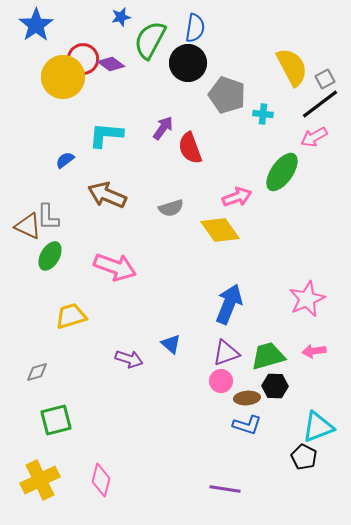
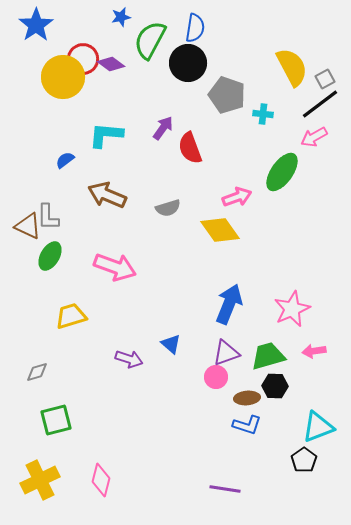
gray semicircle at (171, 208): moved 3 px left
pink star at (307, 299): moved 15 px left, 10 px down
pink circle at (221, 381): moved 5 px left, 4 px up
black pentagon at (304, 457): moved 3 px down; rotated 10 degrees clockwise
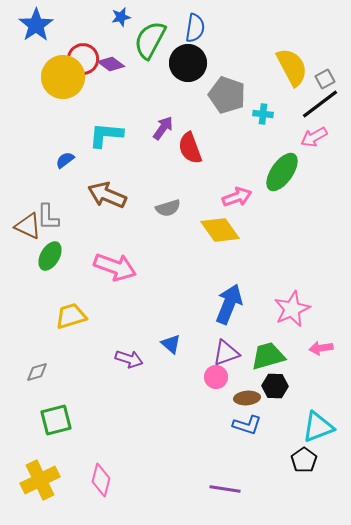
pink arrow at (314, 351): moved 7 px right, 3 px up
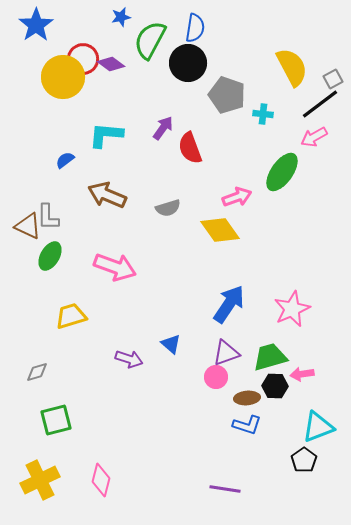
gray square at (325, 79): moved 8 px right
blue arrow at (229, 304): rotated 12 degrees clockwise
pink arrow at (321, 348): moved 19 px left, 26 px down
green trapezoid at (268, 356): moved 2 px right, 1 px down
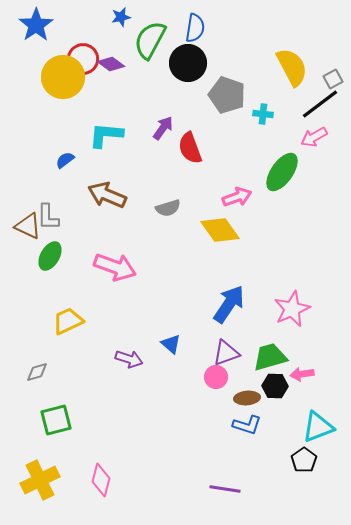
yellow trapezoid at (71, 316): moved 3 px left, 5 px down; rotated 8 degrees counterclockwise
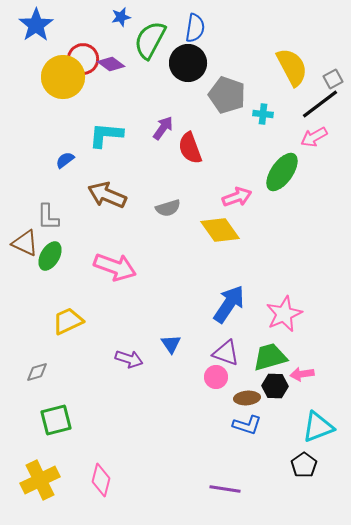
brown triangle at (28, 226): moved 3 px left, 17 px down
pink star at (292, 309): moved 8 px left, 5 px down
blue triangle at (171, 344): rotated 15 degrees clockwise
purple triangle at (226, 353): rotated 40 degrees clockwise
black pentagon at (304, 460): moved 5 px down
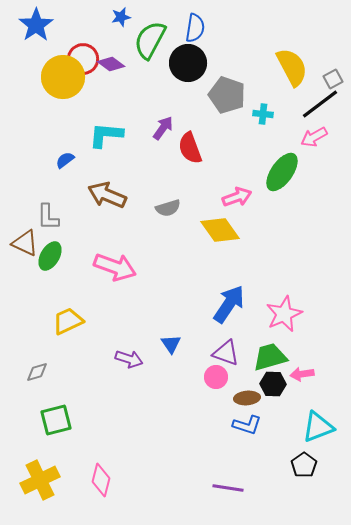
black hexagon at (275, 386): moved 2 px left, 2 px up
purple line at (225, 489): moved 3 px right, 1 px up
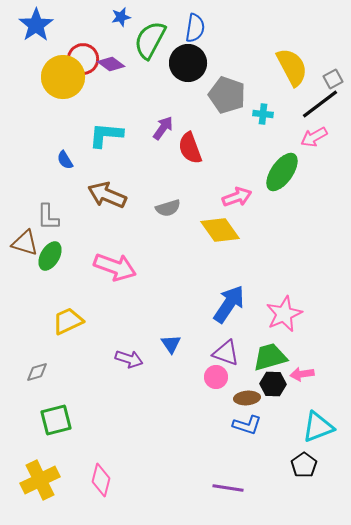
blue semicircle at (65, 160): rotated 84 degrees counterclockwise
brown triangle at (25, 243): rotated 8 degrees counterclockwise
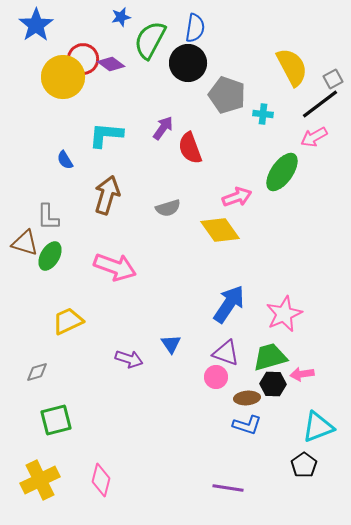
brown arrow at (107, 195): rotated 84 degrees clockwise
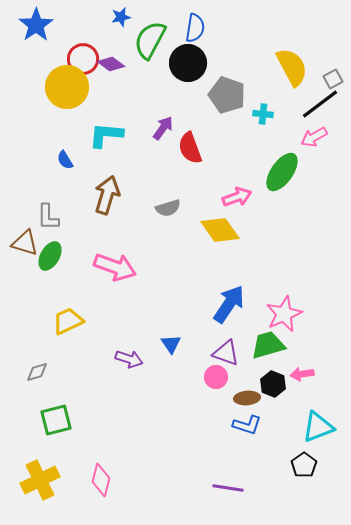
yellow circle at (63, 77): moved 4 px right, 10 px down
green trapezoid at (270, 357): moved 2 px left, 12 px up
black hexagon at (273, 384): rotated 20 degrees clockwise
